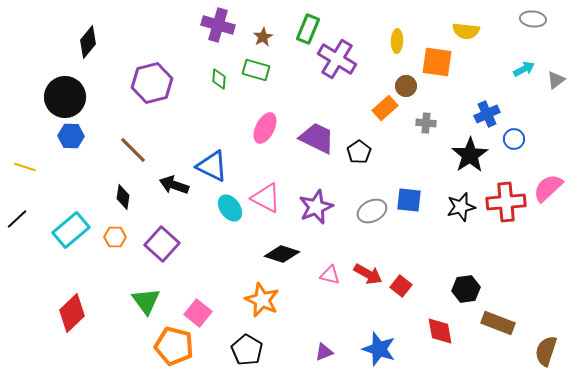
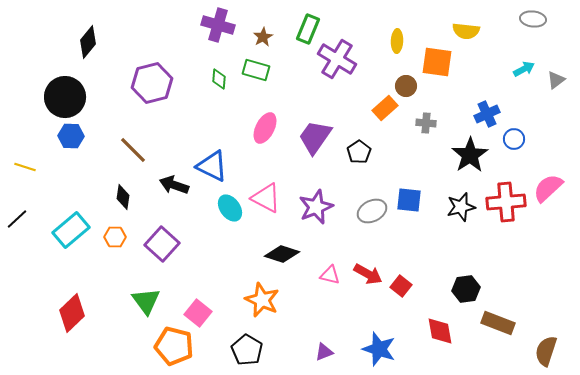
purple trapezoid at (317, 138): moved 2 px left, 1 px up; rotated 81 degrees counterclockwise
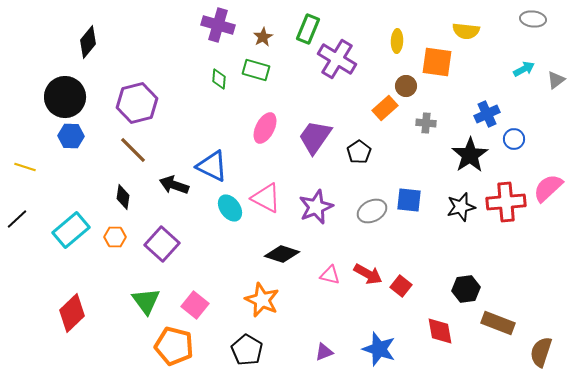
purple hexagon at (152, 83): moved 15 px left, 20 px down
pink square at (198, 313): moved 3 px left, 8 px up
brown semicircle at (546, 351): moved 5 px left, 1 px down
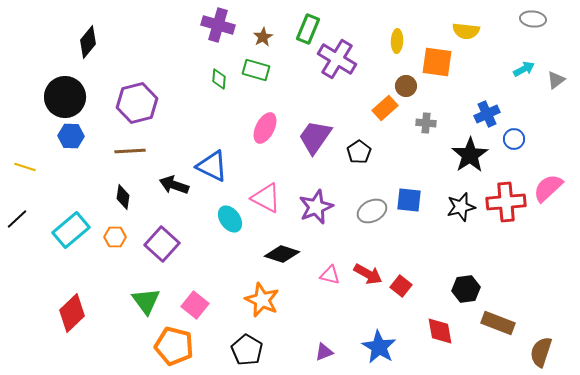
brown line at (133, 150): moved 3 px left, 1 px down; rotated 48 degrees counterclockwise
cyan ellipse at (230, 208): moved 11 px down
blue star at (379, 349): moved 2 px up; rotated 12 degrees clockwise
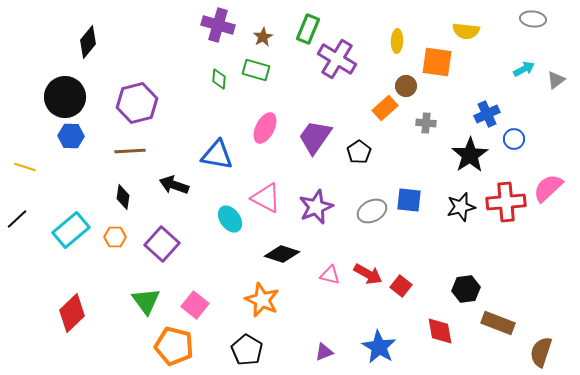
blue triangle at (212, 166): moved 5 px right, 11 px up; rotated 16 degrees counterclockwise
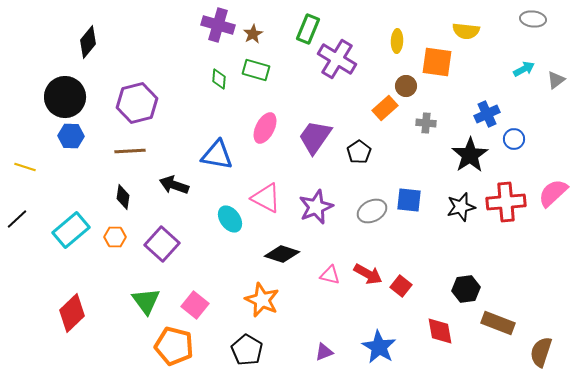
brown star at (263, 37): moved 10 px left, 3 px up
pink semicircle at (548, 188): moved 5 px right, 5 px down
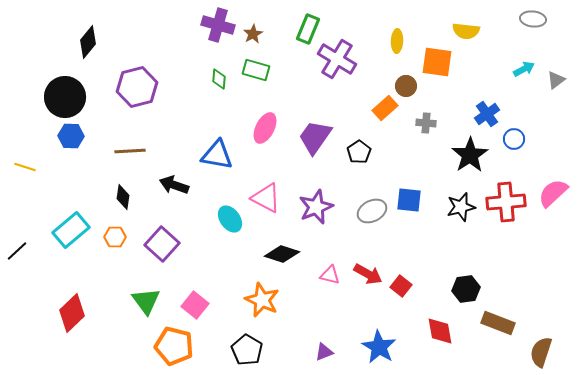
purple hexagon at (137, 103): moved 16 px up
blue cross at (487, 114): rotated 10 degrees counterclockwise
black line at (17, 219): moved 32 px down
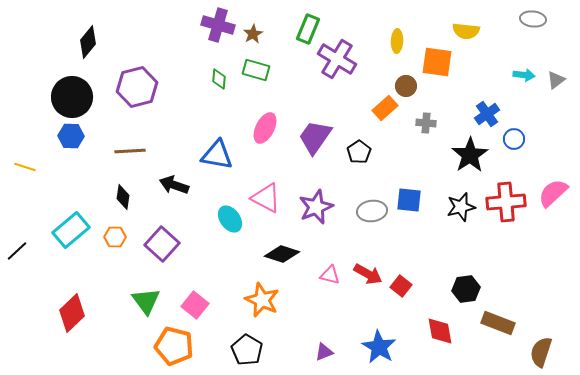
cyan arrow at (524, 69): moved 6 px down; rotated 35 degrees clockwise
black circle at (65, 97): moved 7 px right
gray ellipse at (372, 211): rotated 20 degrees clockwise
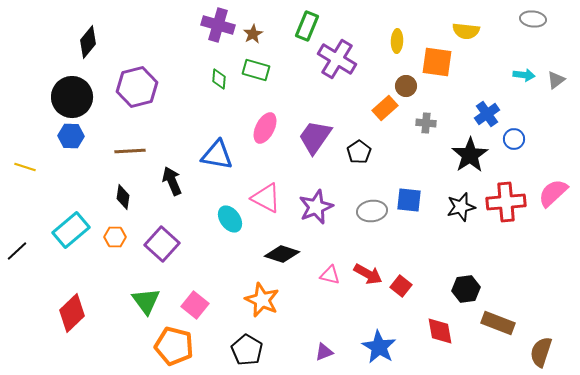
green rectangle at (308, 29): moved 1 px left, 3 px up
black arrow at (174, 185): moved 2 px left, 4 px up; rotated 48 degrees clockwise
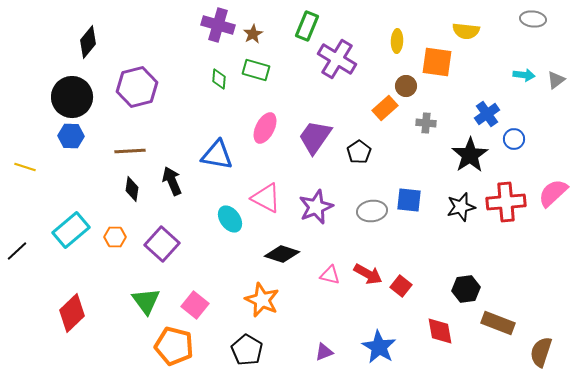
black diamond at (123, 197): moved 9 px right, 8 px up
